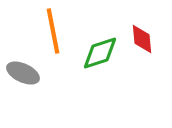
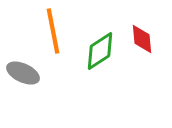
green diamond: moved 2 px up; rotated 15 degrees counterclockwise
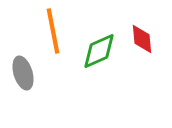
green diamond: moved 1 px left; rotated 9 degrees clockwise
gray ellipse: rotated 48 degrees clockwise
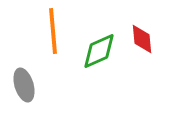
orange line: rotated 6 degrees clockwise
gray ellipse: moved 1 px right, 12 px down
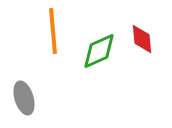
gray ellipse: moved 13 px down
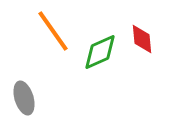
orange line: rotated 30 degrees counterclockwise
green diamond: moved 1 px right, 1 px down
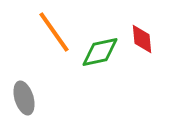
orange line: moved 1 px right, 1 px down
green diamond: rotated 12 degrees clockwise
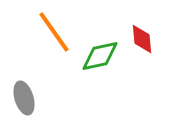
green diamond: moved 4 px down
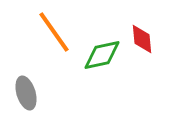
green diamond: moved 2 px right, 1 px up
gray ellipse: moved 2 px right, 5 px up
